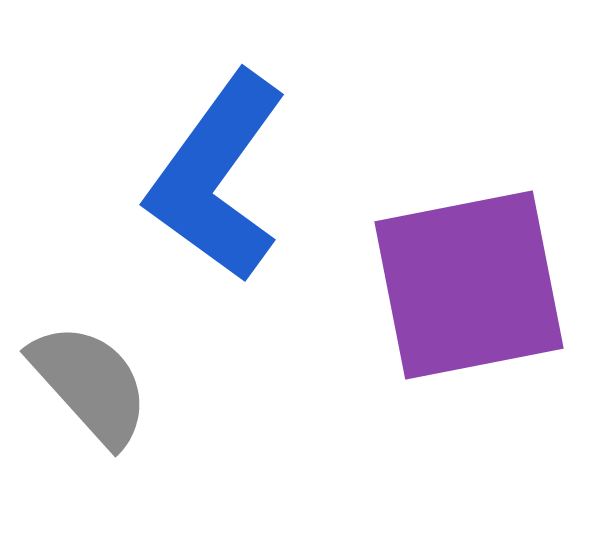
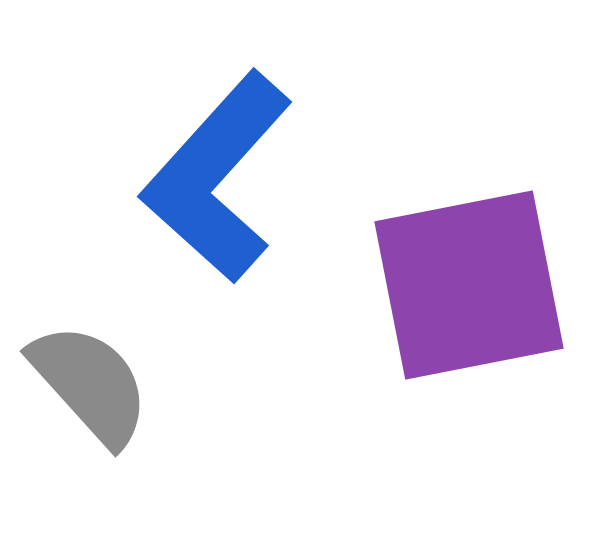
blue L-shape: rotated 6 degrees clockwise
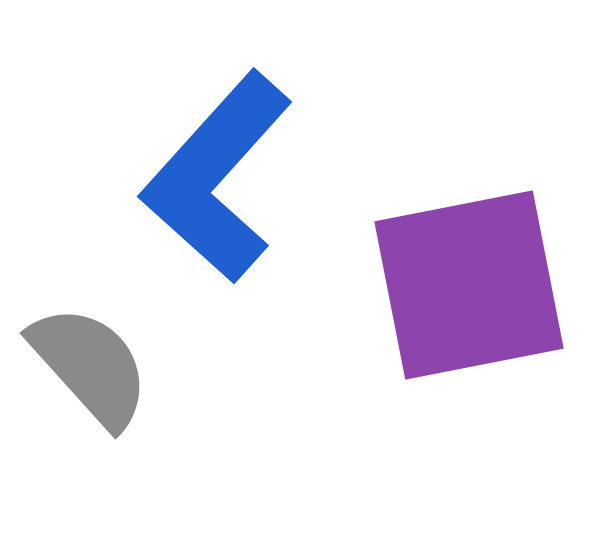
gray semicircle: moved 18 px up
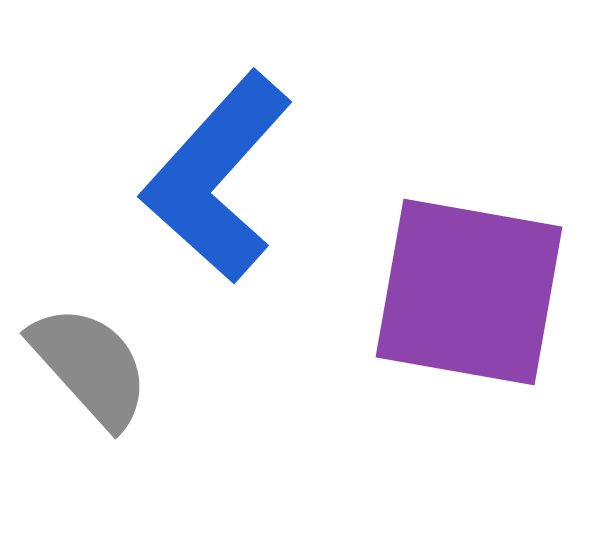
purple square: moved 7 px down; rotated 21 degrees clockwise
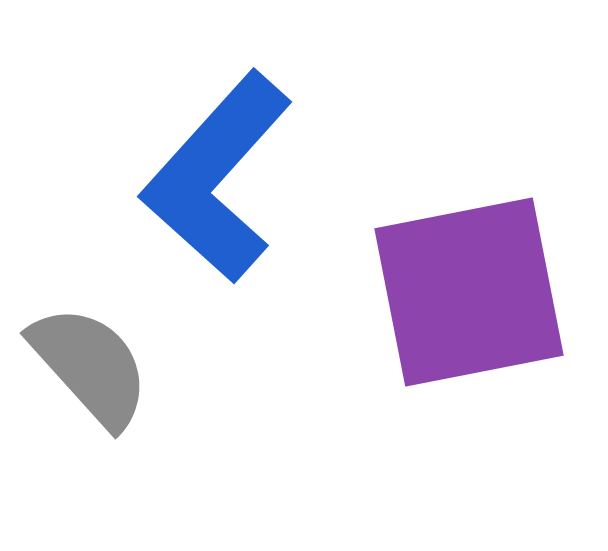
purple square: rotated 21 degrees counterclockwise
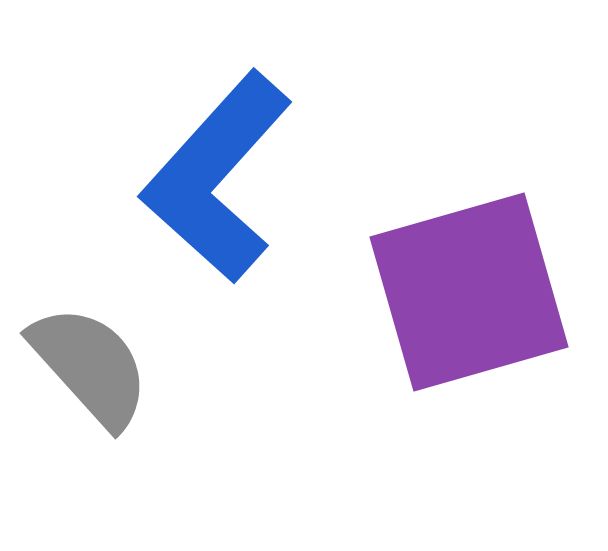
purple square: rotated 5 degrees counterclockwise
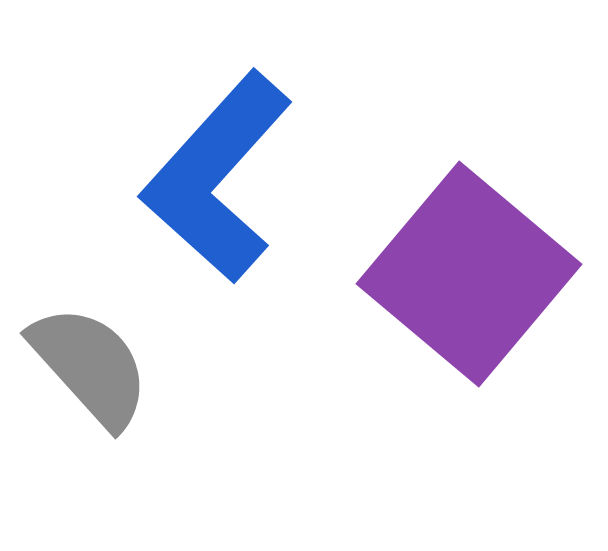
purple square: moved 18 px up; rotated 34 degrees counterclockwise
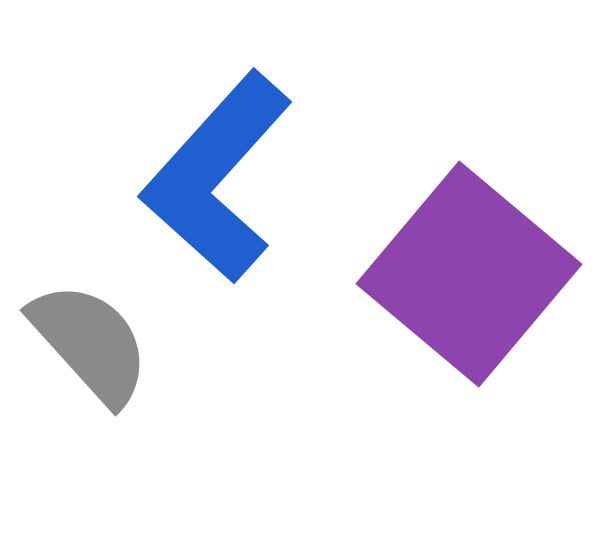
gray semicircle: moved 23 px up
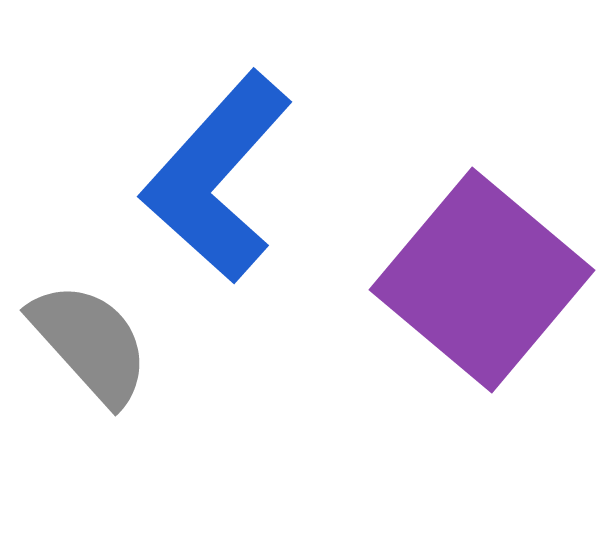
purple square: moved 13 px right, 6 px down
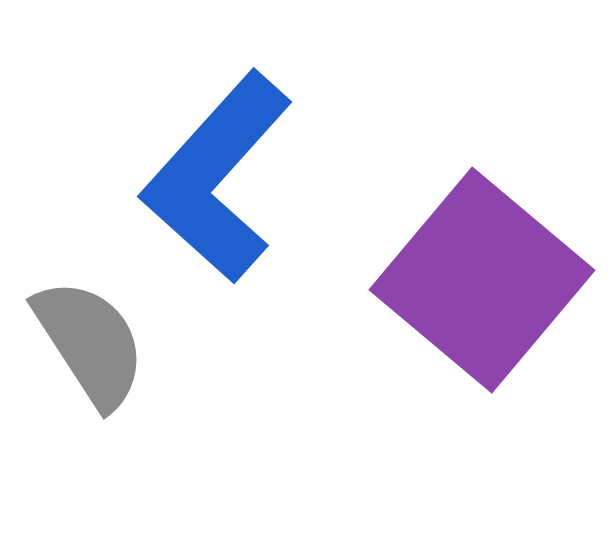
gray semicircle: rotated 9 degrees clockwise
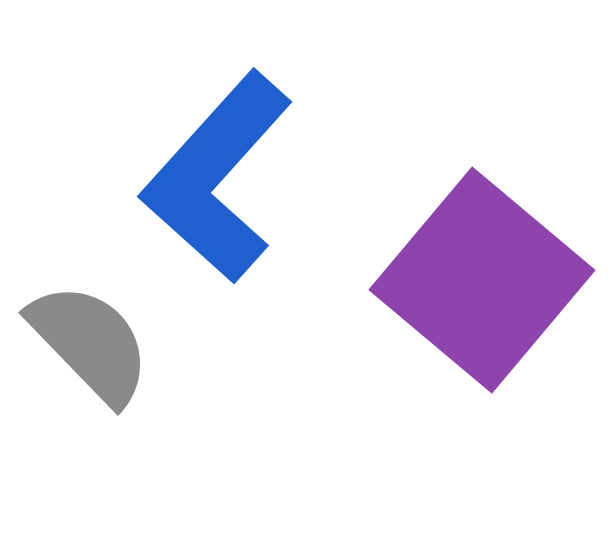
gray semicircle: rotated 11 degrees counterclockwise
